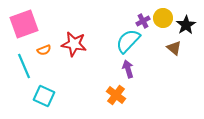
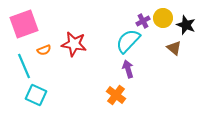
black star: rotated 18 degrees counterclockwise
cyan square: moved 8 px left, 1 px up
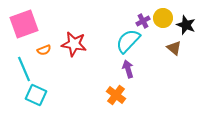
cyan line: moved 3 px down
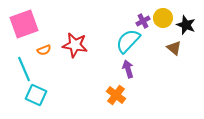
red star: moved 1 px right, 1 px down
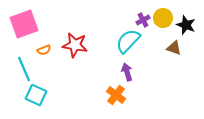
purple cross: moved 1 px up
brown triangle: rotated 21 degrees counterclockwise
purple arrow: moved 1 px left, 3 px down
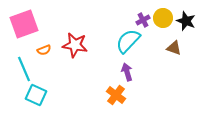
black star: moved 4 px up
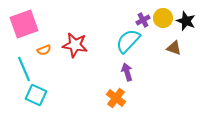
orange cross: moved 3 px down
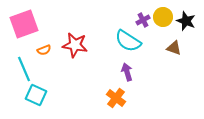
yellow circle: moved 1 px up
cyan semicircle: rotated 100 degrees counterclockwise
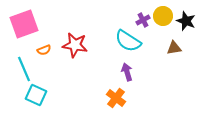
yellow circle: moved 1 px up
brown triangle: rotated 28 degrees counterclockwise
